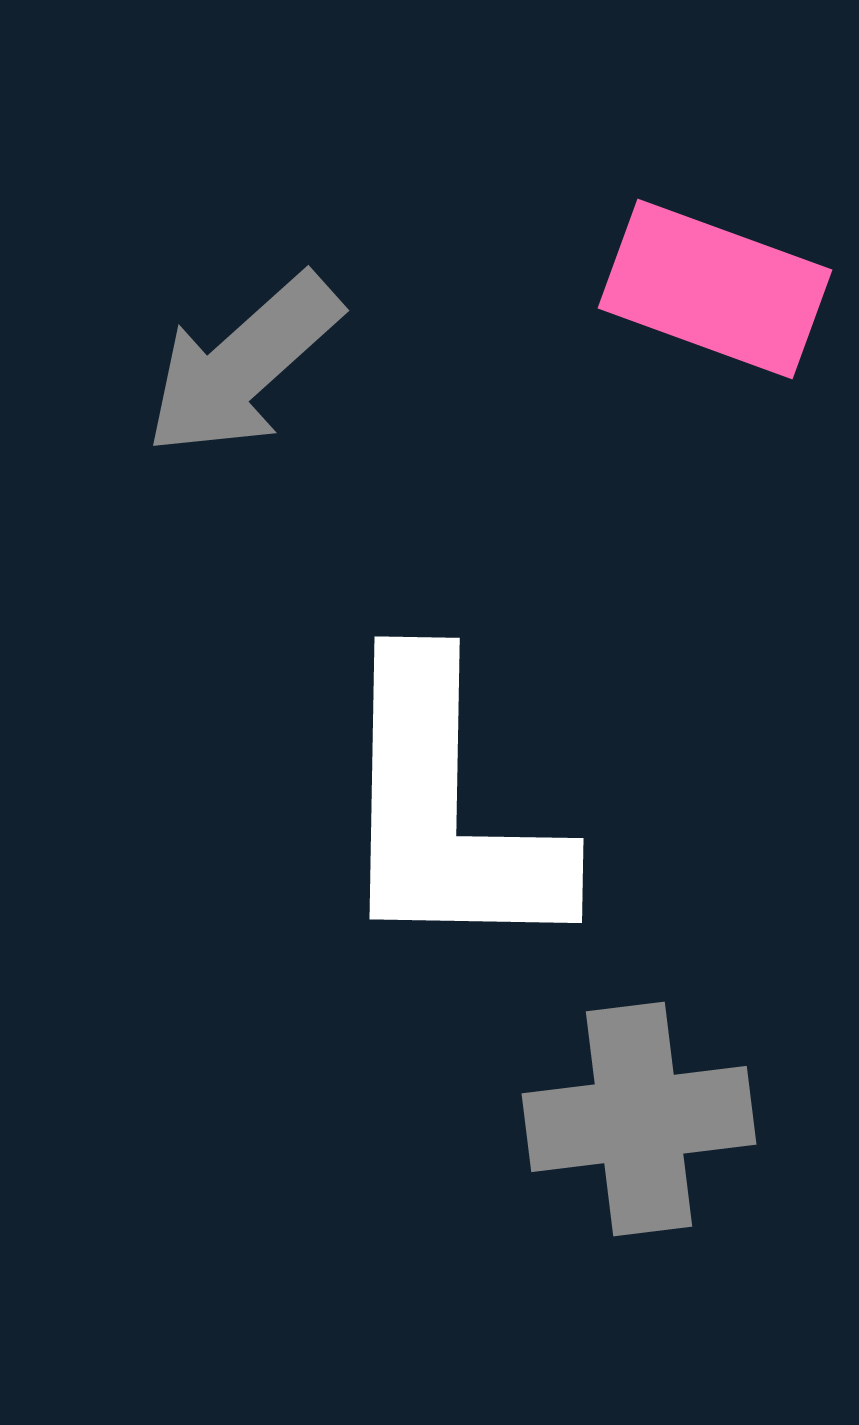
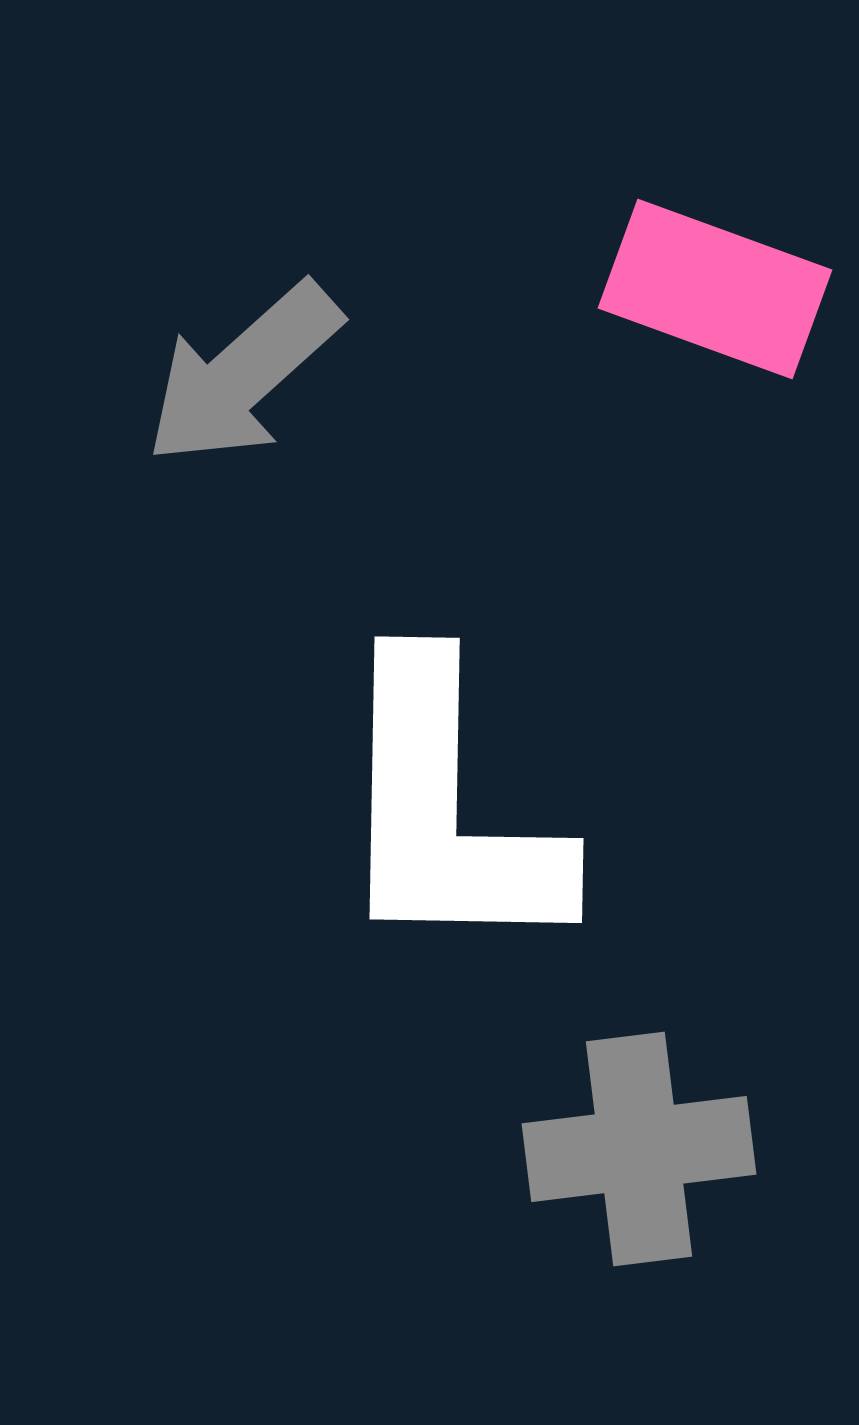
gray arrow: moved 9 px down
gray cross: moved 30 px down
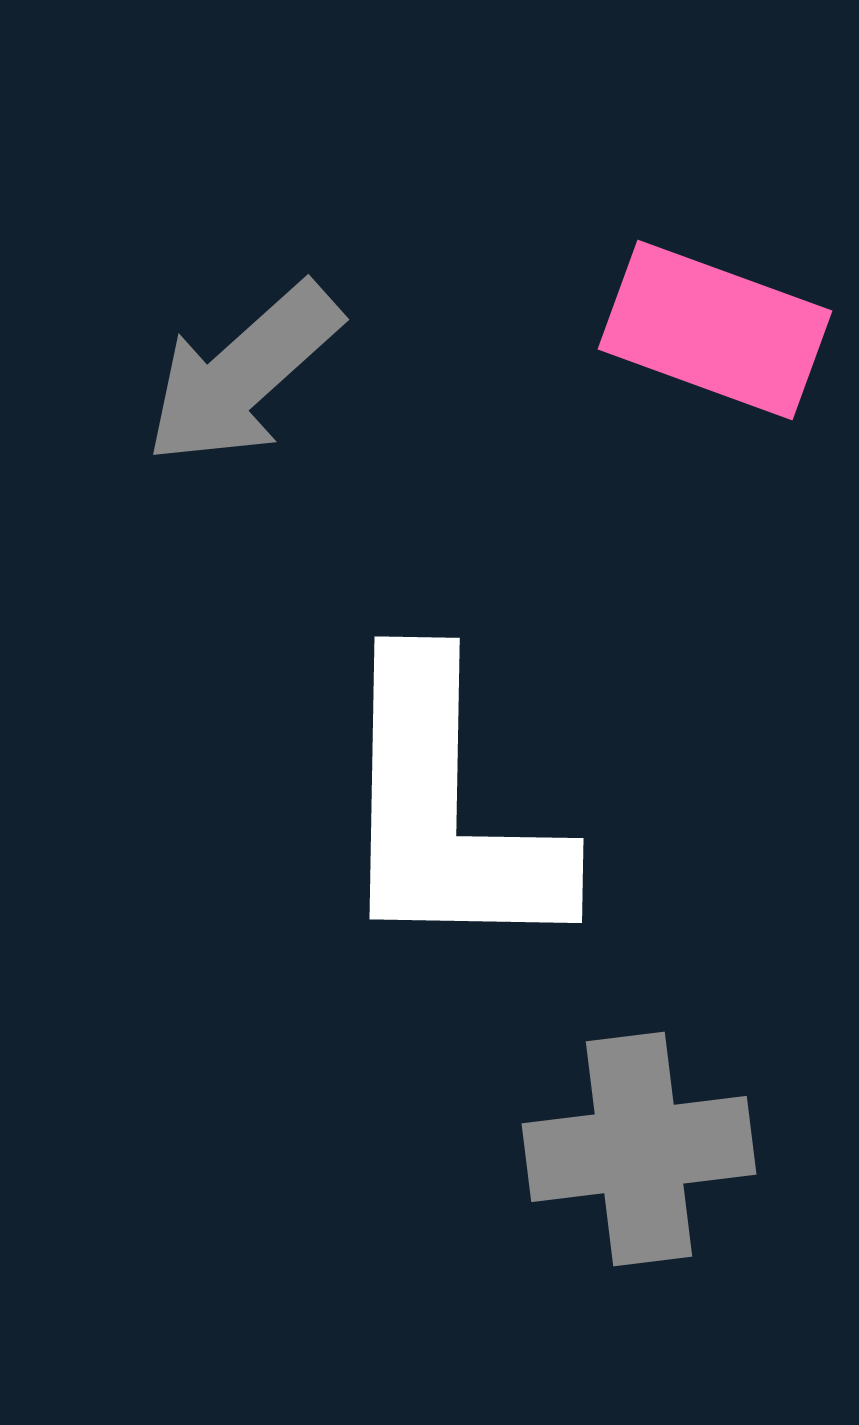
pink rectangle: moved 41 px down
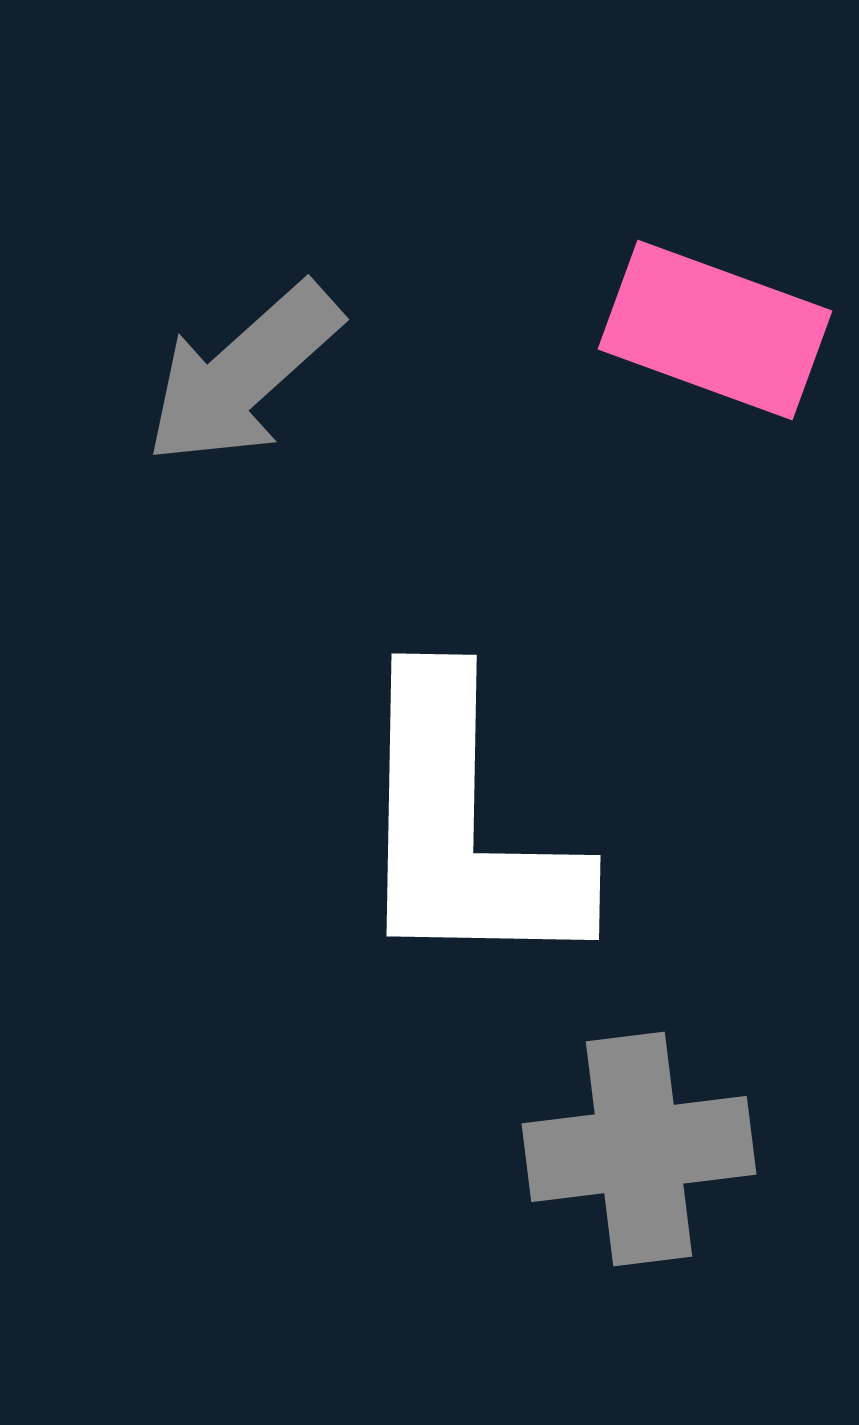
white L-shape: moved 17 px right, 17 px down
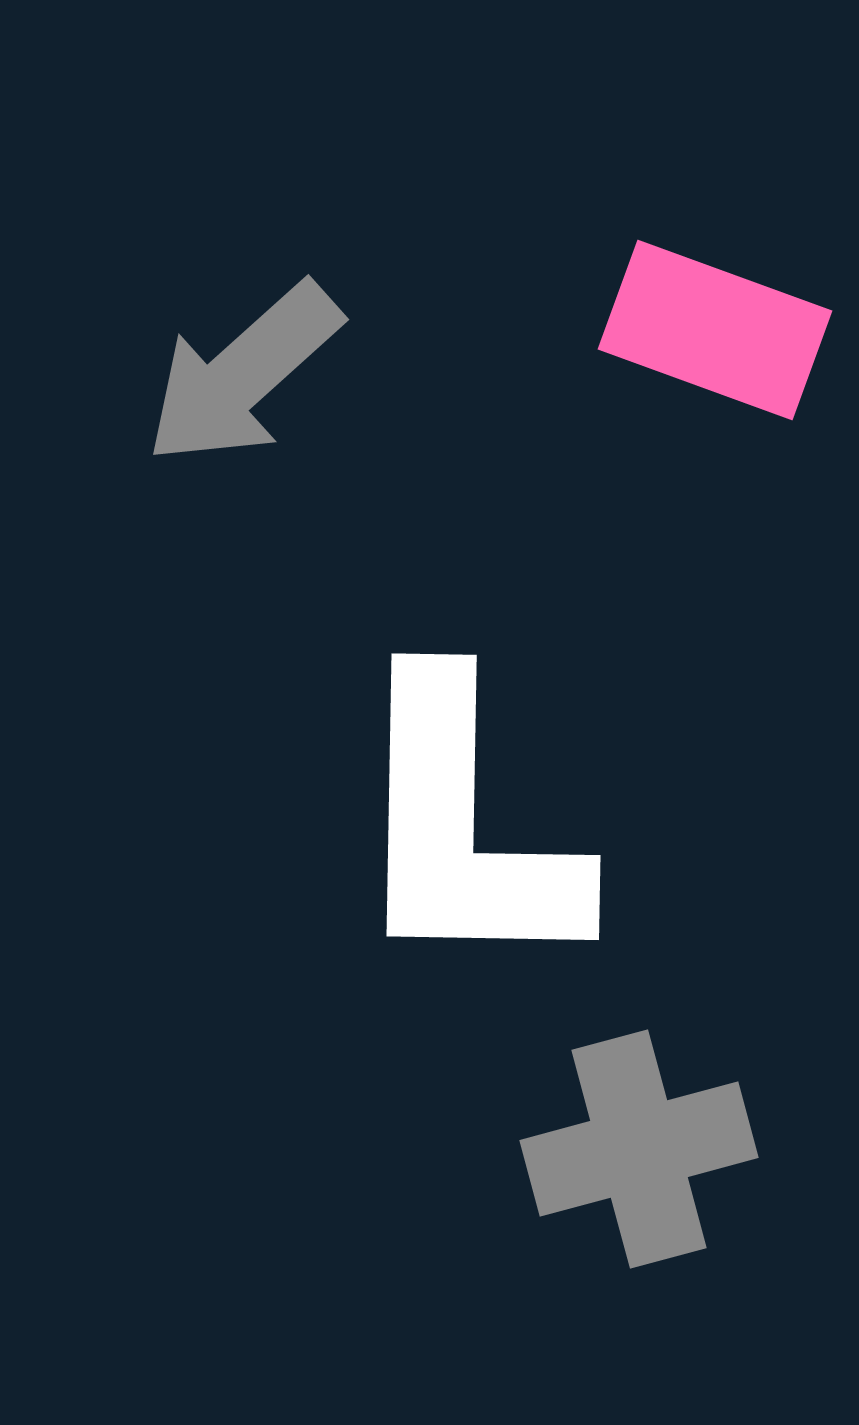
gray cross: rotated 8 degrees counterclockwise
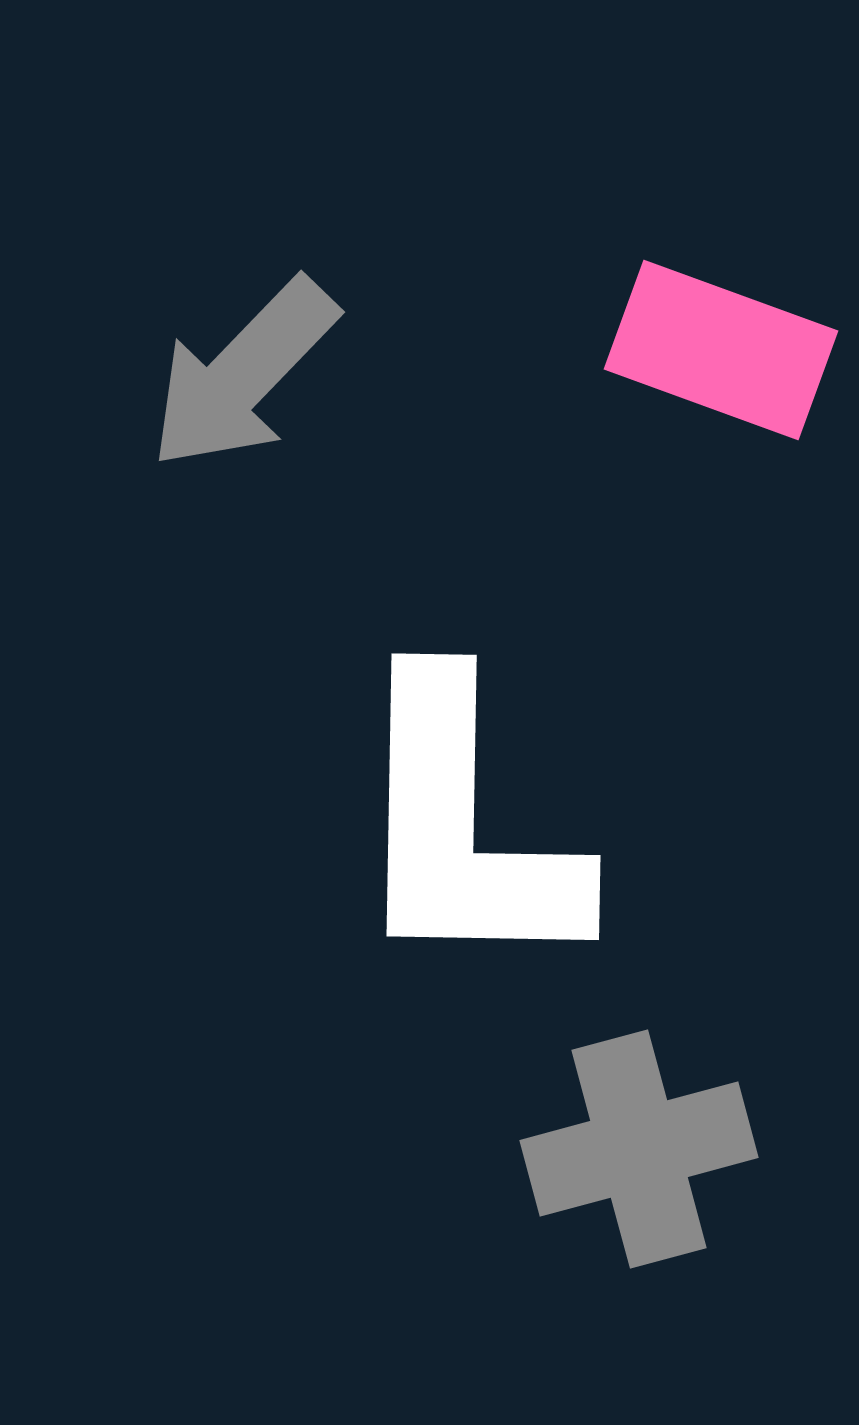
pink rectangle: moved 6 px right, 20 px down
gray arrow: rotated 4 degrees counterclockwise
